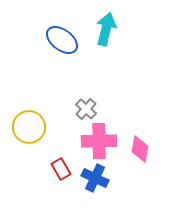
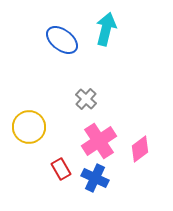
gray cross: moved 10 px up
pink cross: rotated 32 degrees counterclockwise
pink diamond: rotated 44 degrees clockwise
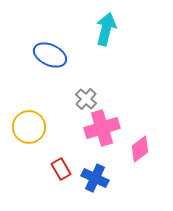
blue ellipse: moved 12 px left, 15 px down; rotated 12 degrees counterclockwise
pink cross: moved 3 px right, 13 px up; rotated 16 degrees clockwise
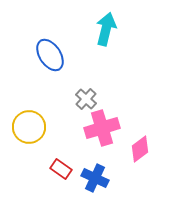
blue ellipse: rotated 32 degrees clockwise
red rectangle: rotated 25 degrees counterclockwise
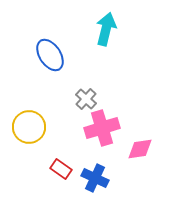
pink diamond: rotated 28 degrees clockwise
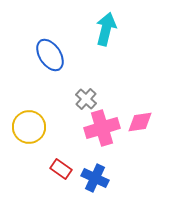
pink diamond: moved 27 px up
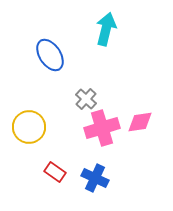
red rectangle: moved 6 px left, 3 px down
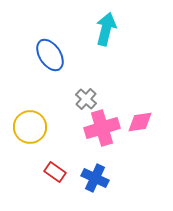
yellow circle: moved 1 px right
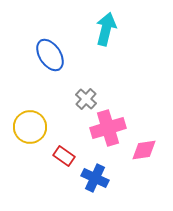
pink diamond: moved 4 px right, 28 px down
pink cross: moved 6 px right
red rectangle: moved 9 px right, 16 px up
